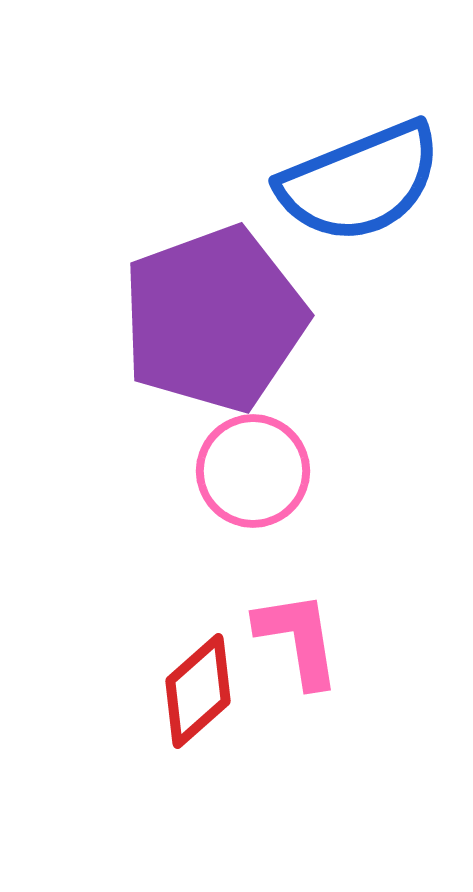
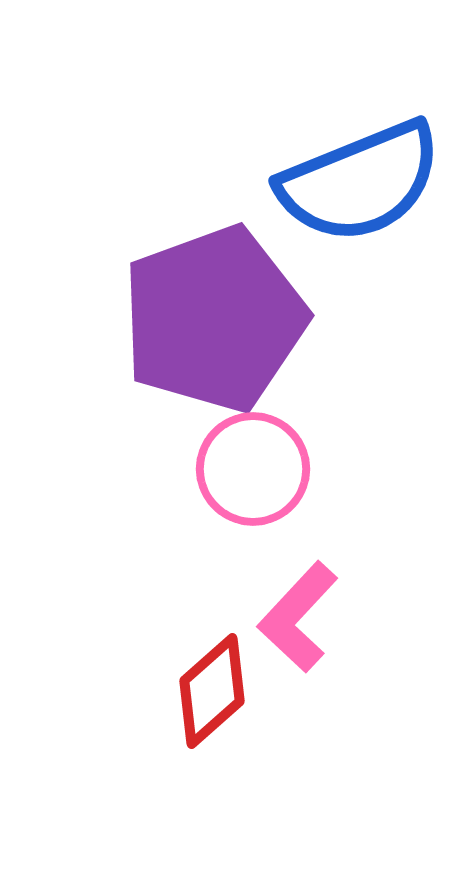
pink circle: moved 2 px up
pink L-shape: moved 22 px up; rotated 128 degrees counterclockwise
red diamond: moved 14 px right
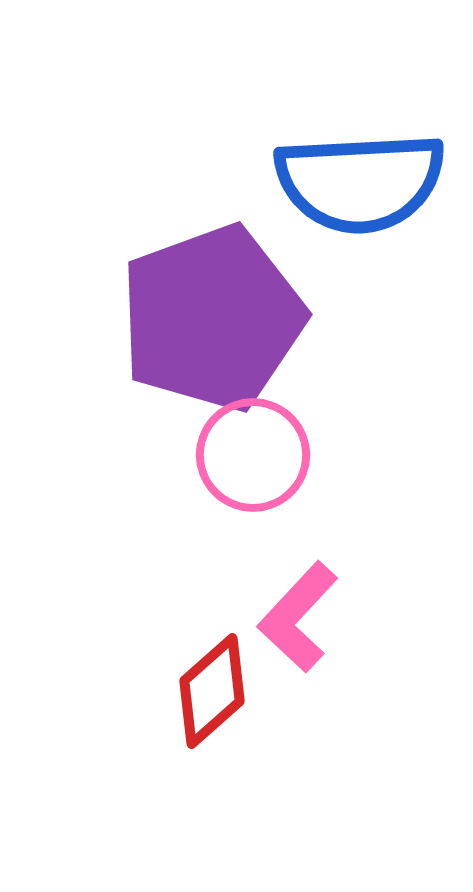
blue semicircle: rotated 19 degrees clockwise
purple pentagon: moved 2 px left, 1 px up
pink circle: moved 14 px up
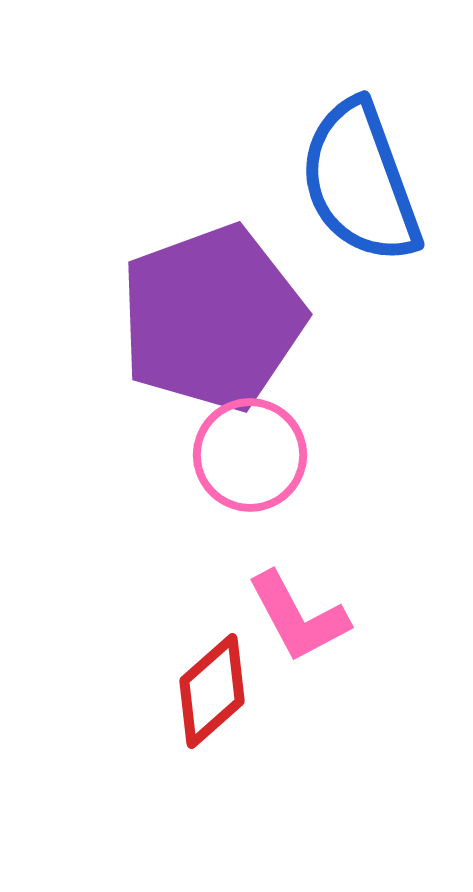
blue semicircle: rotated 73 degrees clockwise
pink circle: moved 3 px left
pink L-shape: rotated 71 degrees counterclockwise
